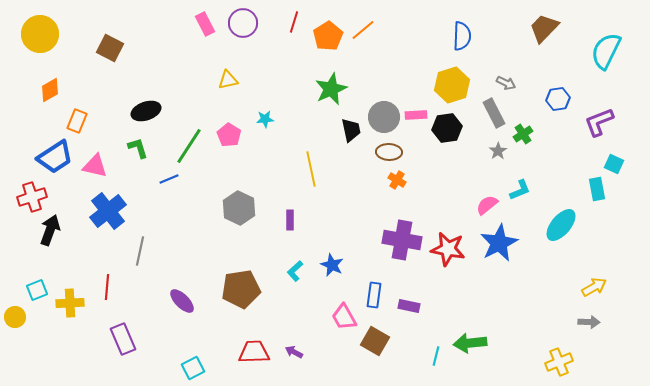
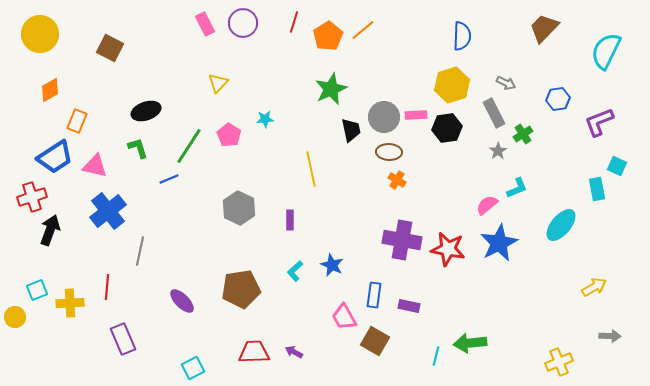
yellow triangle at (228, 80): moved 10 px left, 3 px down; rotated 35 degrees counterclockwise
cyan square at (614, 164): moved 3 px right, 2 px down
cyan L-shape at (520, 190): moved 3 px left, 2 px up
gray arrow at (589, 322): moved 21 px right, 14 px down
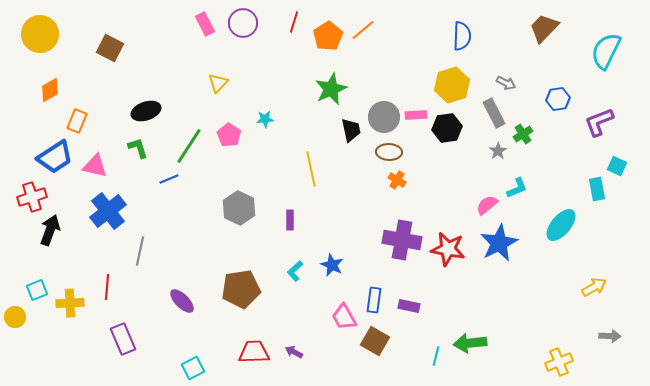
blue rectangle at (374, 295): moved 5 px down
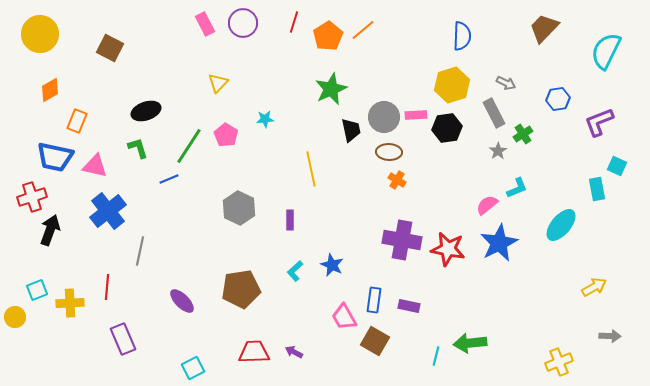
pink pentagon at (229, 135): moved 3 px left
blue trapezoid at (55, 157): rotated 45 degrees clockwise
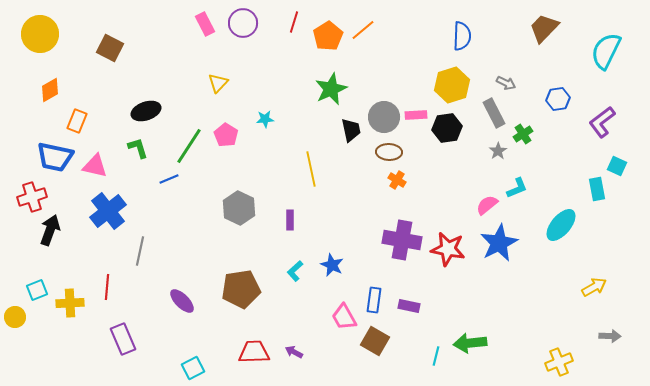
purple L-shape at (599, 122): moved 3 px right; rotated 16 degrees counterclockwise
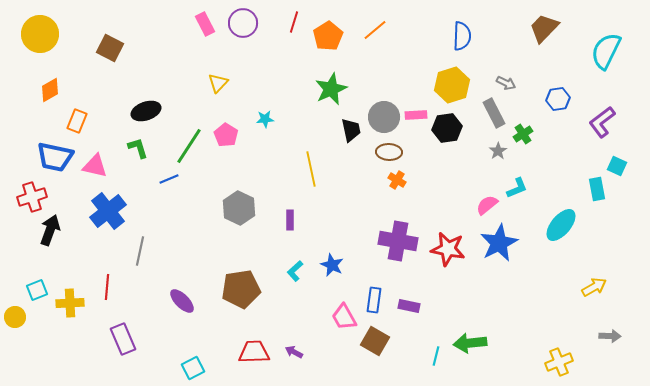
orange line at (363, 30): moved 12 px right
purple cross at (402, 240): moved 4 px left, 1 px down
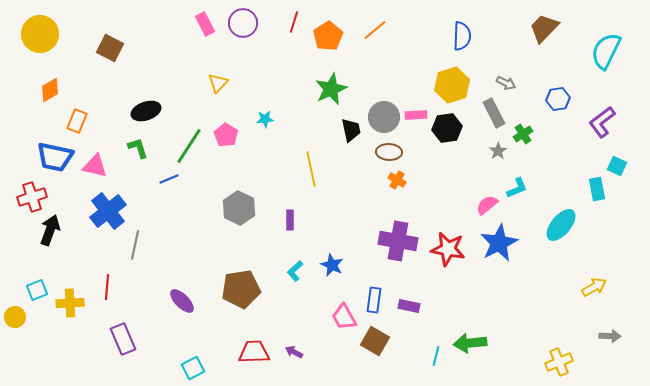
gray line at (140, 251): moved 5 px left, 6 px up
